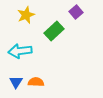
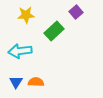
yellow star: rotated 18 degrees clockwise
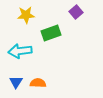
green rectangle: moved 3 px left, 2 px down; rotated 24 degrees clockwise
orange semicircle: moved 2 px right, 1 px down
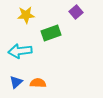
blue triangle: rotated 16 degrees clockwise
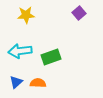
purple square: moved 3 px right, 1 px down
green rectangle: moved 24 px down
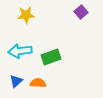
purple square: moved 2 px right, 1 px up
blue triangle: moved 1 px up
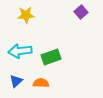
orange semicircle: moved 3 px right
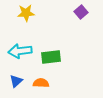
yellow star: moved 2 px up
green rectangle: rotated 12 degrees clockwise
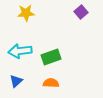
green rectangle: rotated 12 degrees counterclockwise
orange semicircle: moved 10 px right
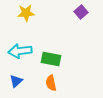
green rectangle: moved 2 px down; rotated 30 degrees clockwise
orange semicircle: rotated 105 degrees counterclockwise
